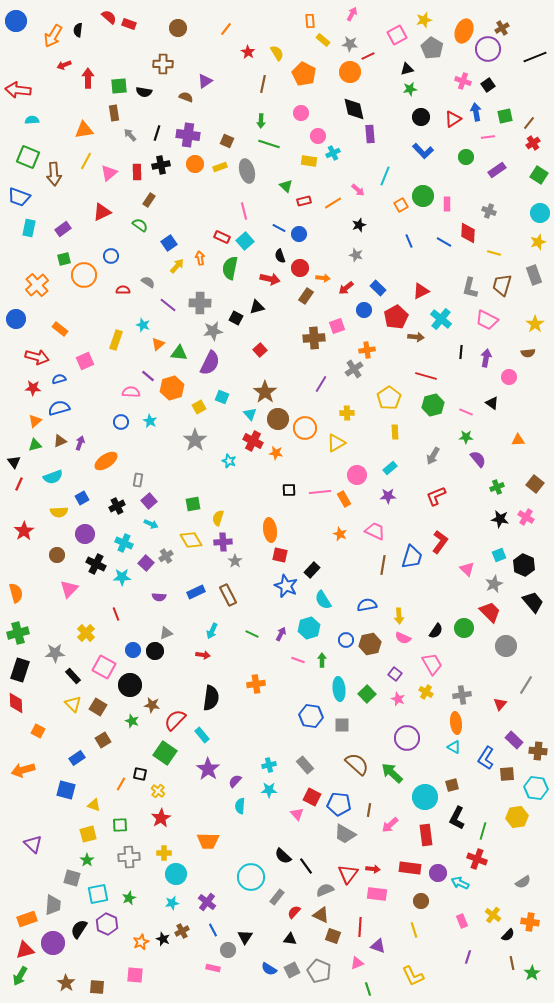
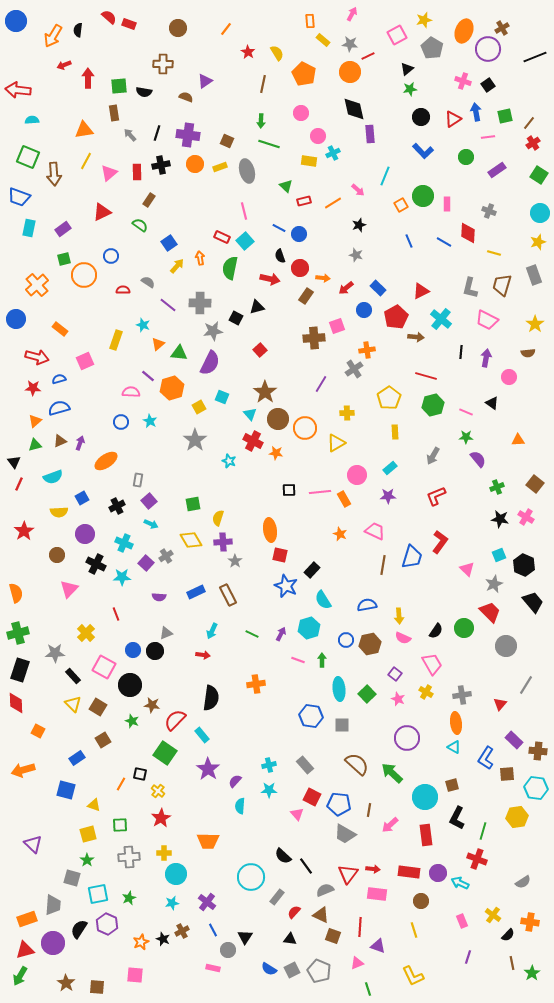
black triangle at (407, 69): rotated 24 degrees counterclockwise
red rectangle at (410, 868): moved 1 px left, 4 px down
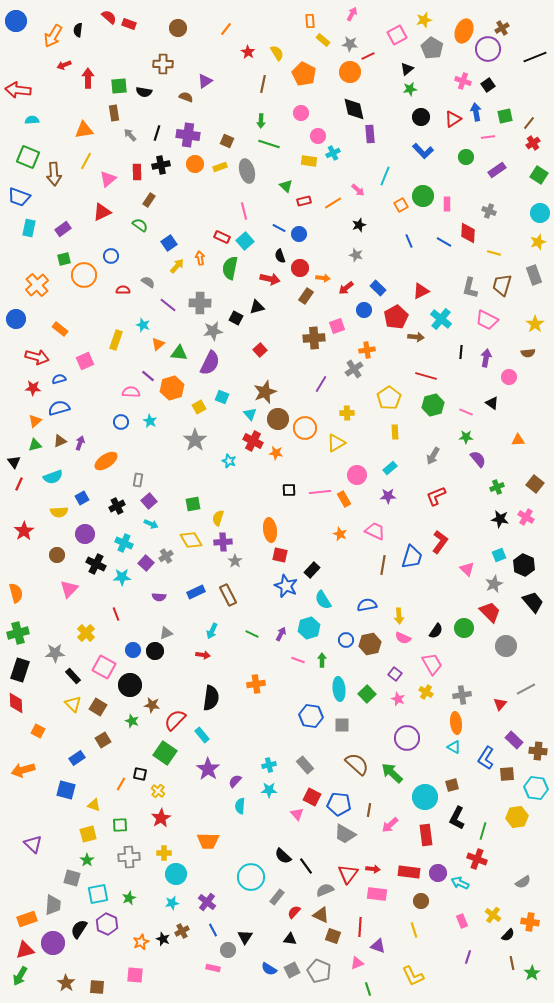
pink triangle at (109, 173): moved 1 px left, 6 px down
brown star at (265, 392): rotated 15 degrees clockwise
gray line at (526, 685): moved 4 px down; rotated 30 degrees clockwise
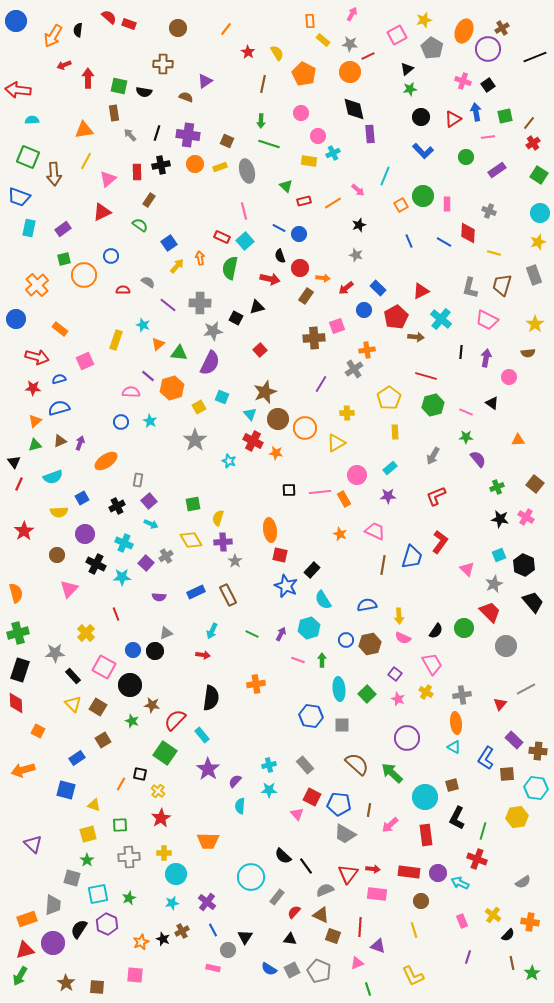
green square at (119, 86): rotated 18 degrees clockwise
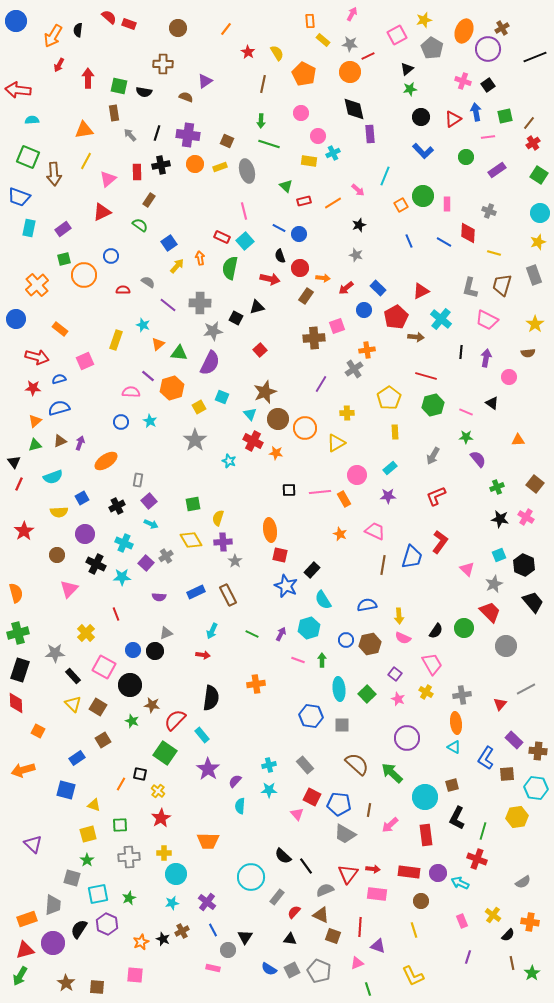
red arrow at (64, 65): moved 5 px left; rotated 40 degrees counterclockwise
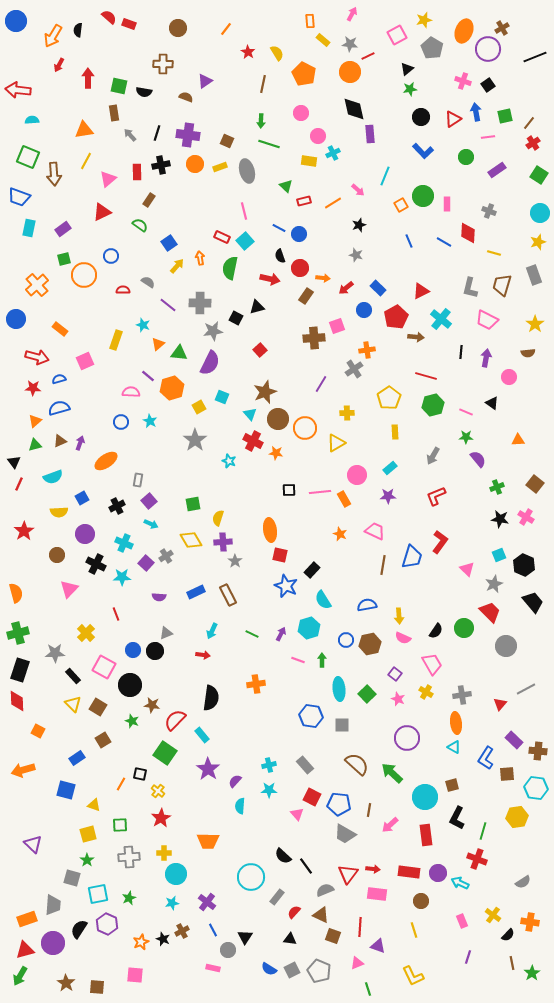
red diamond at (16, 703): moved 1 px right, 2 px up
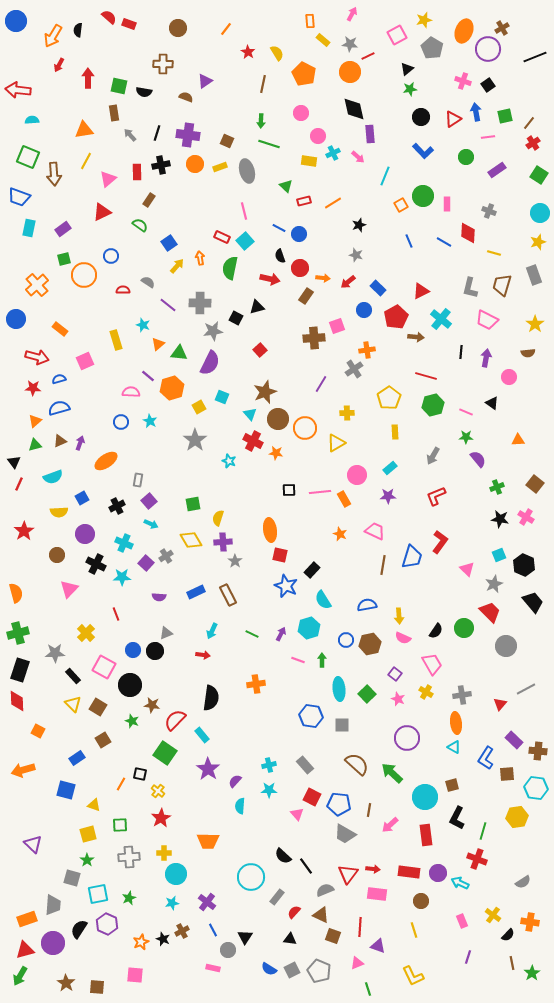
pink arrow at (358, 190): moved 33 px up
red arrow at (346, 288): moved 2 px right, 6 px up
yellow rectangle at (116, 340): rotated 36 degrees counterclockwise
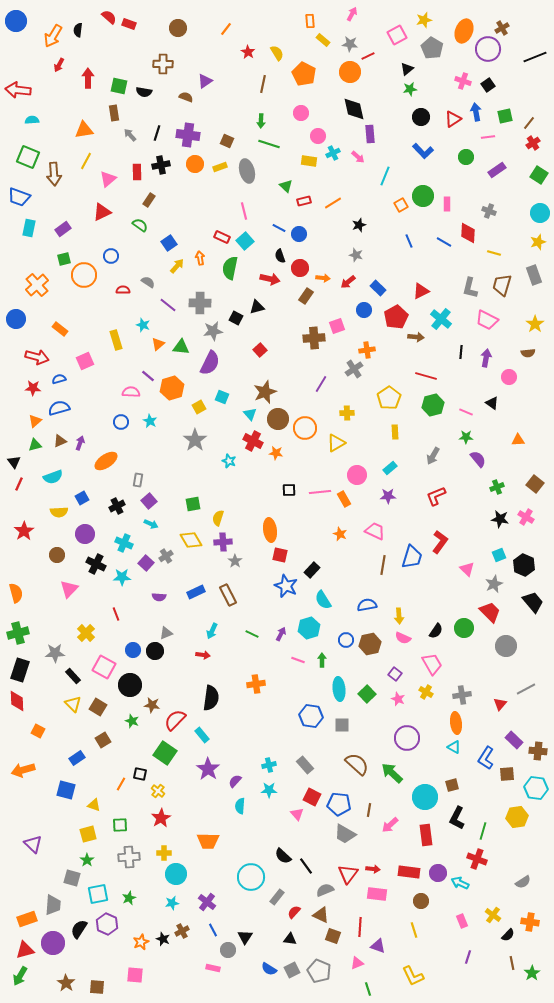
green triangle at (179, 353): moved 2 px right, 6 px up
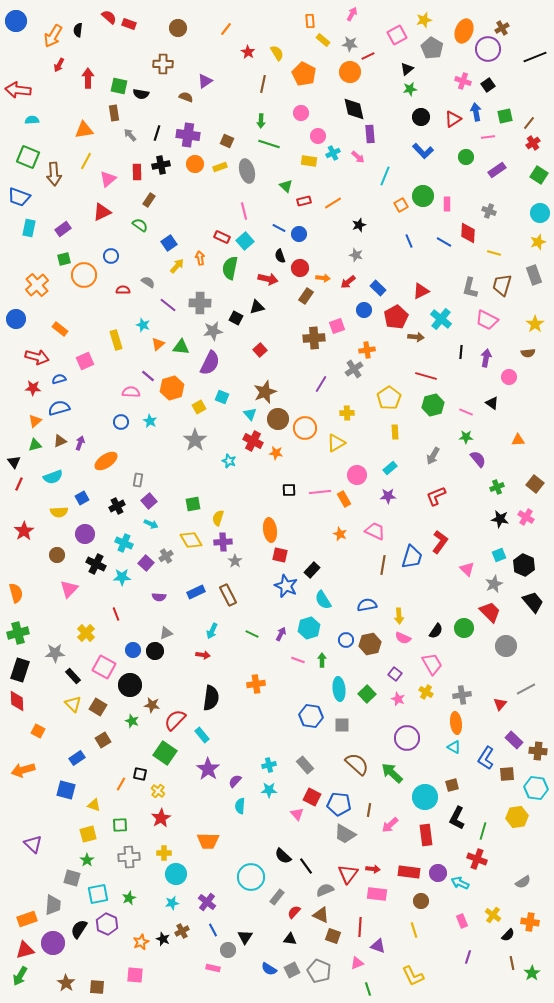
black semicircle at (144, 92): moved 3 px left, 2 px down
red arrow at (270, 279): moved 2 px left
